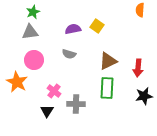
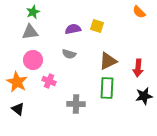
orange semicircle: moved 1 px left, 2 px down; rotated 48 degrees counterclockwise
yellow square: rotated 16 degrees counterclockwise
pink circle: moved 1 px left
pink cross: moved 5 px left, 10 px up; rotated 16 degrees counterclockwise
black triangle: moved 29 px left, 2 px up; rotated 24 degrees counterclockwise
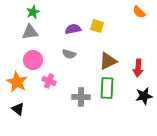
gray cross: moved 5 px right, 7 px up
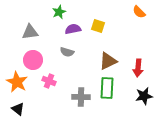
green star: moved 26 px right
yellow square: moved 1 px right
gray semicircle: moved 2 px left, 2 px up
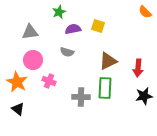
orange semicircle: moved 6 px right
green rectangle: moved 2 px left
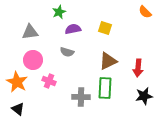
yellow square: moved 7 px right, 2 px down
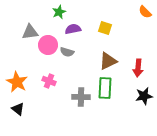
pink circle: moved 15 px right, 15 px up
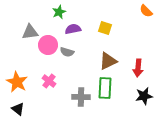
orange semicircle: moved 1 px right, 1 px up
pink cross: rotated 16 degrees clockwise
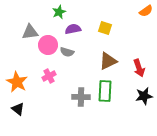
orange semicircle: rotated 80 degrees counterclockwise
red arrow: moved 1 px right; rotated 24 degrees counterclockwise
pink cross: moved 5 px up; rotated 24 degrees clockwise
green rectangle: moved 3 px down
